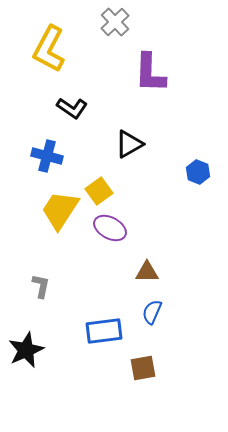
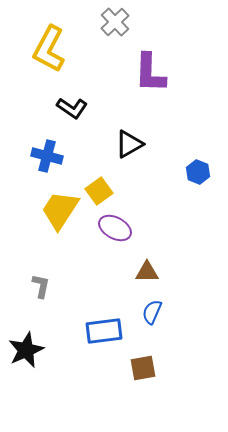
purple ellipse: moved 5 px right
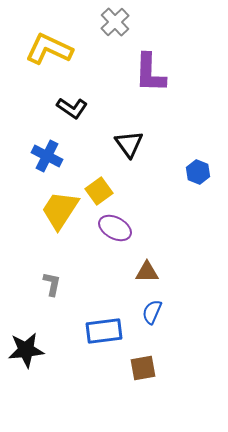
yellow L-shape: rotated 87 degrees clockwise
black triangle: rotated 36 degrees counterclockwise
blue cross: rotated 12 degrees clockwise
gray L-shape: moved 11 px right, 2 px up
black star: rotated 18 degrees clockwise
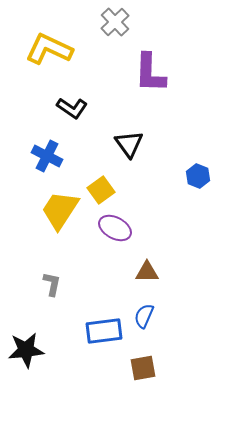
blue hexagon: moved 4 px down
yellow square: moved 2 px right, 1 px up
blue semicircle: moved 8 px left, 4 px down
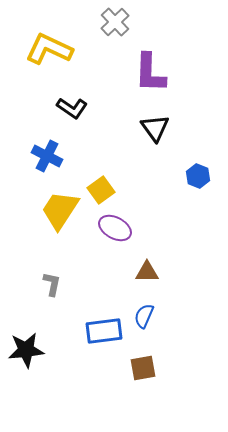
black triangle: moved 26 px right, 16 px up
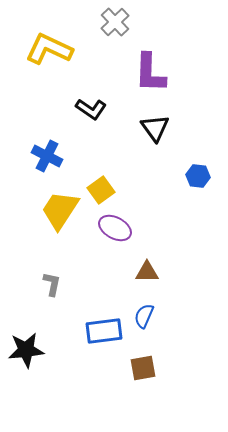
black L-shape: moved 19 px right, 1 px down
blue hexagon: rotated 15 degrees counterclockwise
